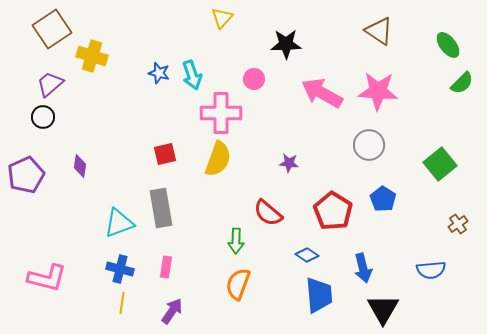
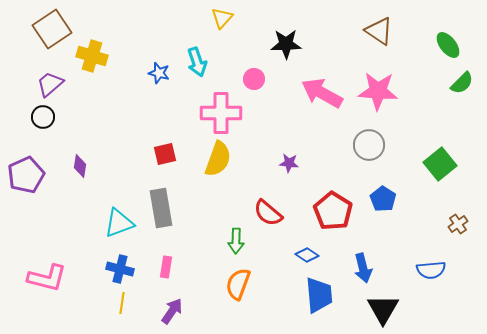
cyan arrow: moved 5 px right, 13 px up
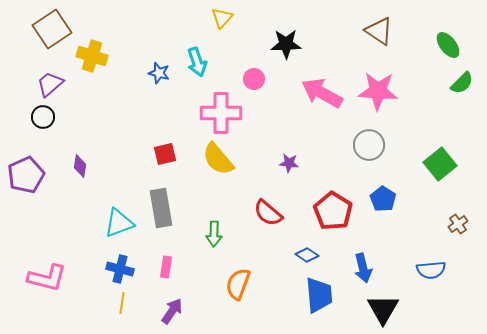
yellow semicircle: rotated 120 degrees clockwise
green arrow: moved 22 px left, 7 px up
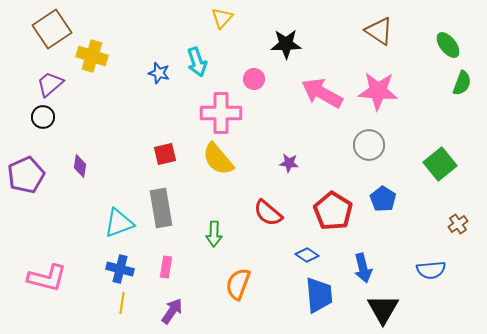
green semicircle: rotated 25 degrees counterclockwise
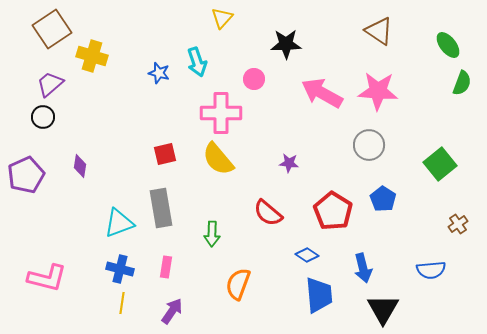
green arrow: moved 2 px left
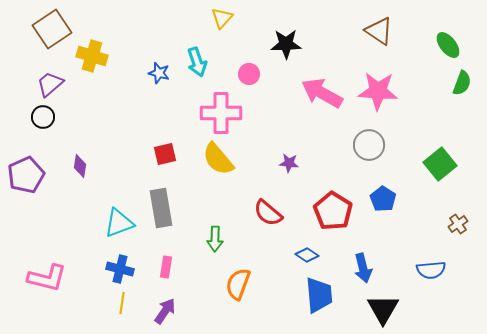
pink circle: moved 5 px left, 5 px up
green arrow: moved 3 px right, 5 px down
purple arrow: moved 7 px left
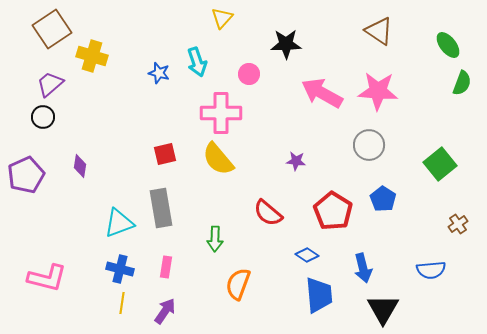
purple star: moved 7 px right, 2 px up
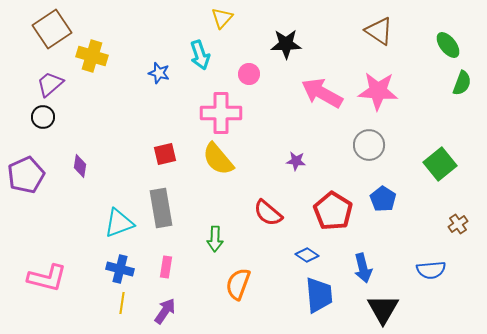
cyan arrow: moved 3 px right, 7 px up
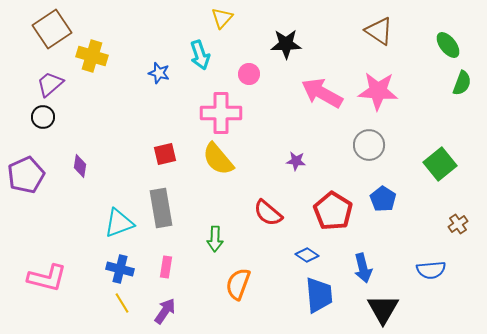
yellow line: rotated 40 degrees counterclockwise
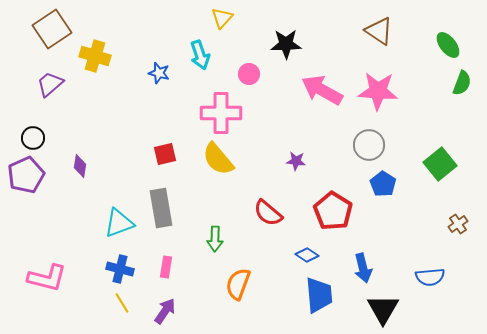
yellow cross: moved 3 px right
pink arrow: moved 3 px up
black circle: moved 10 px left, 21 px down
blue pentagon: moved 15 px up
blue semicircle: moved 1 px left, 7 px down
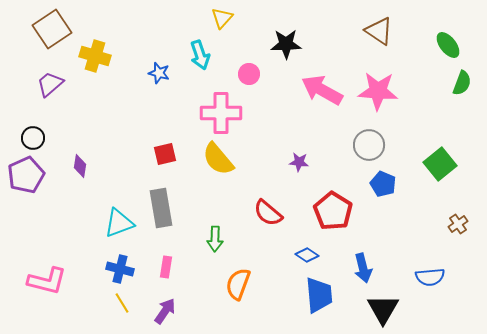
purple star: moved 3 px right, 1 px down
blue pentagon: rotated 10 degrees counterclockwise
pink L-shape: moved 3 px down
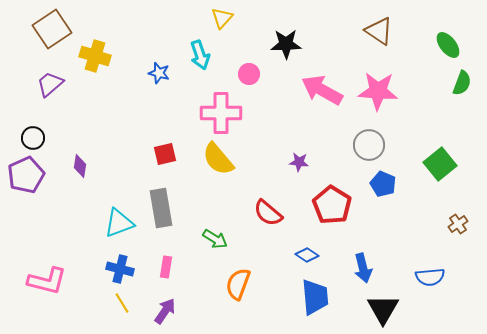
red pentagon: moved 1 px left, 6 px up
green arrow: rotated 60 degrees counterclockwise
blue trapezoid: moved 4 px left, 2 px down
